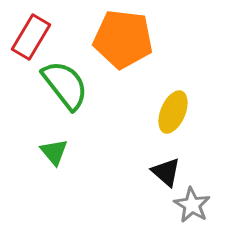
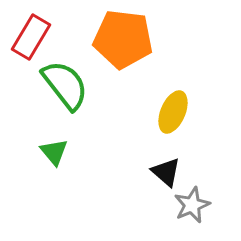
gray star: rotated 18 degrees clockwise
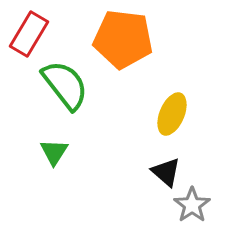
red rectangle: moved 2 px left, 3 px up
yellow ellipse: moved 1 px left, 2 px down
green triangle: rotated 12 degrees clockwise
gray star: rotated 12 degrees counterclockwise
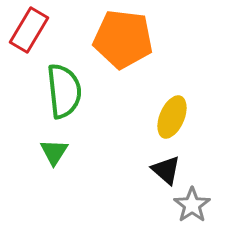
red rectangle: moved 4 px up
green semicircle: moved 1 px left, 6 px down; rotated 32 degrees clockwise
yellow ellipse: moved 3 px down
black triangle: moved 2 px up
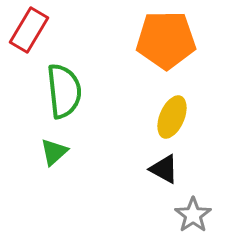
orange pentagon: moved 43 px right, 1 px down; rotated 8 degrees counterclockwise
green triangle: rotated 16 degrees clockwise
black triangle: moved 2 px left, 1 px up; rotated 12 degrees counterclockwise
gray star: moved 1 px right, 10 px down
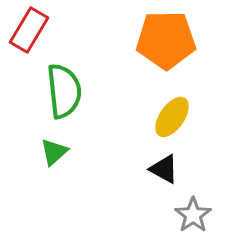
yellow ellipse: rotated 12 degrees clockwise
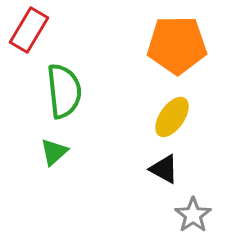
orange pentagon: moved 11 px right, 5 px down
